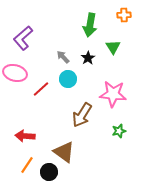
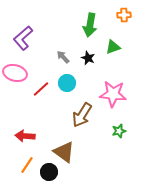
green triangle: rotated 42 degrees clockwise
black star: rotated 16 degrees counterclockwise
cyan circle: moved 1 px left, 4 px down
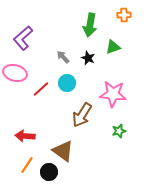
brown triangle: moved 1 px left, 1 px up
